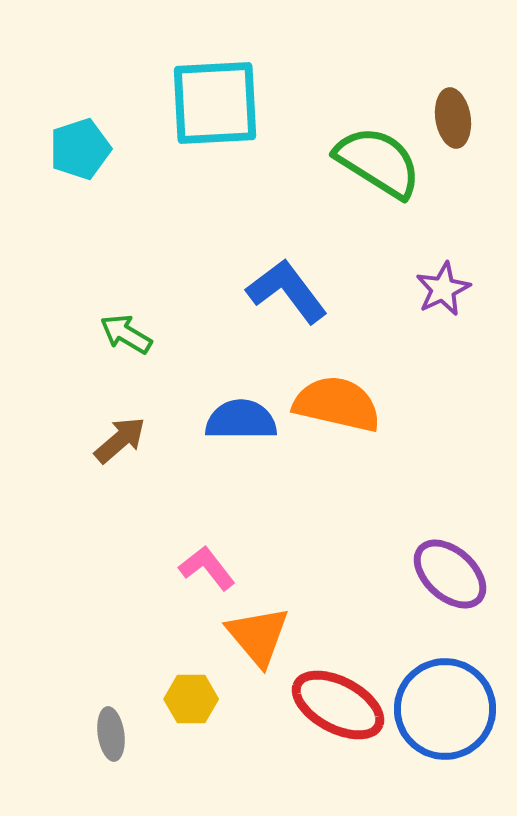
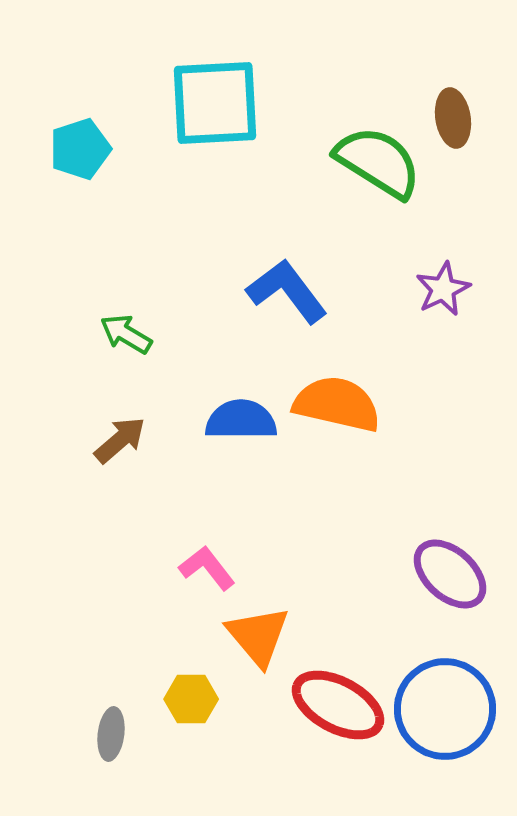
gray ellipse: rotated 15 degrees clockwise
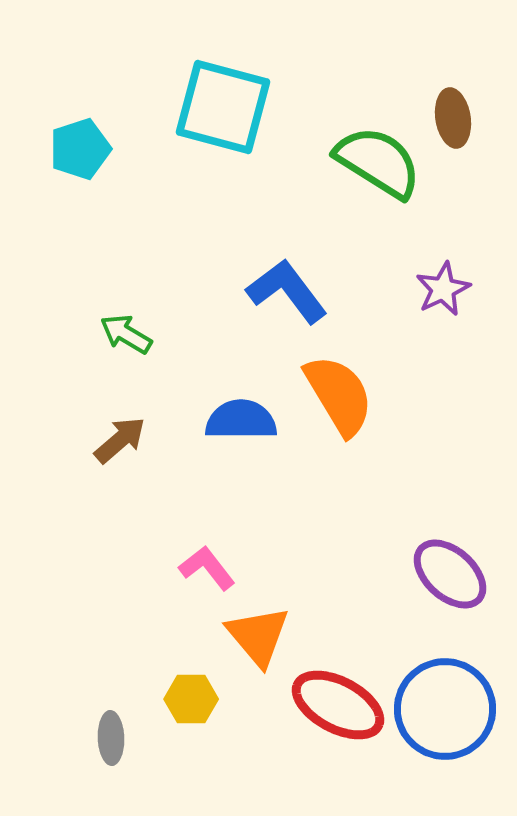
cyan square: moved 8 px right, 4 px down; rotated 18 degrees clockwise
orange semicircle: moved 2 px right, 9 px up; rotated 46 degrees clockwise
gray ellipse: moved 4 px down; rotated 9 degrees counterclockwise
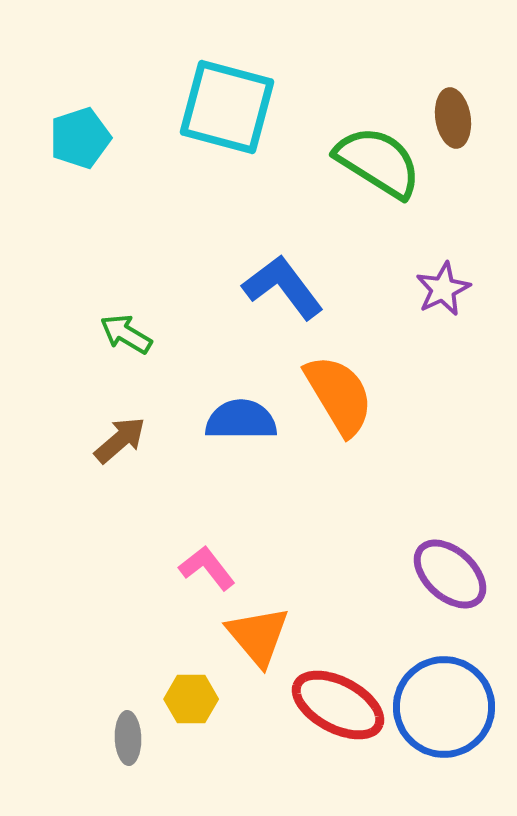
cyan square: moved 4 px right
cyan pentagon: moved 11 px up
blue L-shape: moved 4 px left, 4 px up
blue circle: moved 1 px left, 2 px up
gray ellipse: moved 17 px right
